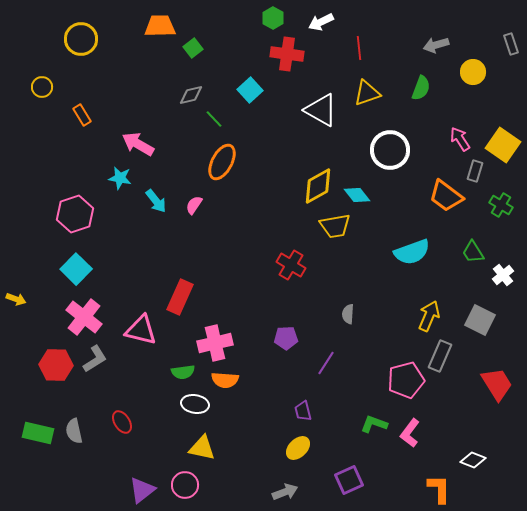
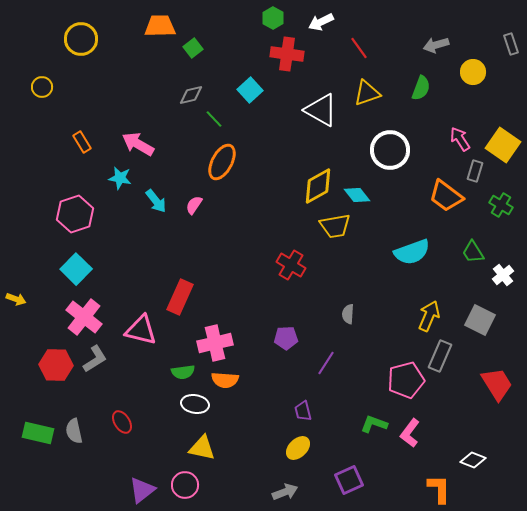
red line at (359, 48): rotated 30 degrees counterclockwise
orange rectangle at (82, 115): moved 27 px down
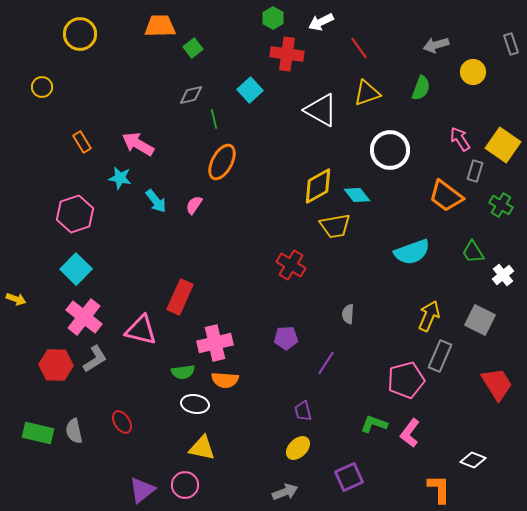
yellow circle at (81, 39): moved 1 px left, 5 px up
green line at (214, 119): rotated 30 degrees clockwise
purple square at (349, 480): moved 3 px up
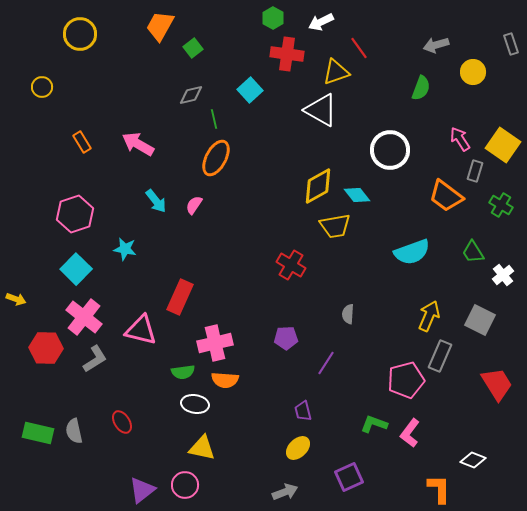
orange trapezoid at (160, 26): rotated 60 degrees counterclockwise
yellow triangle at (367, 93): moved 31 px left, 21 px up
orange ellipse at (222, 162): moved 6 px left, 4 px up
cyan star at (120, 178): moved 5 px right, 71 px down
red hexagon at (56, 365): moved 10 px left, 17 px up
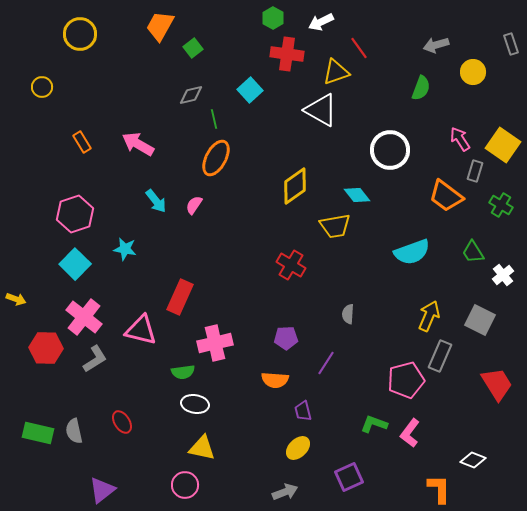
yellow diamond at (318, 186): moved 23 px left; rotated 6 degrees counterclockwise
cyan square at (76, 269): moved 1 px left, 5 px up
orange semicircle at (225, 380): moved 50 px right
purple triangle at (142, 490): moved 40 px left
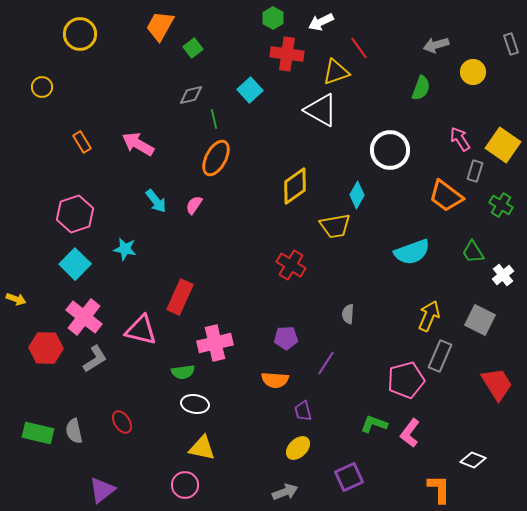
cyan diamond at (357, 195): rotated 68 degrees clockwise
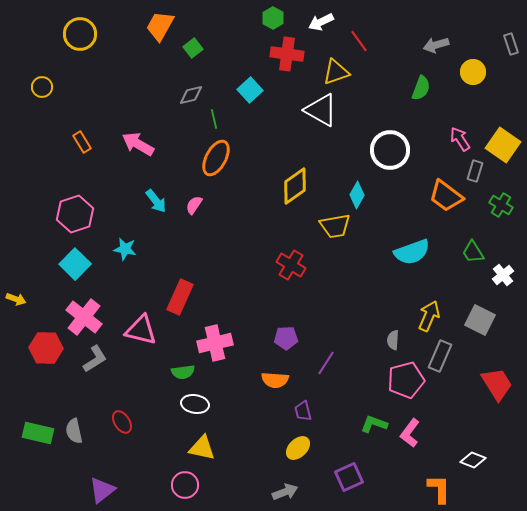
red line at (359, 48): moved 7 px up
gray semicircle at (348, 314): moved 45 px right, 26 px down
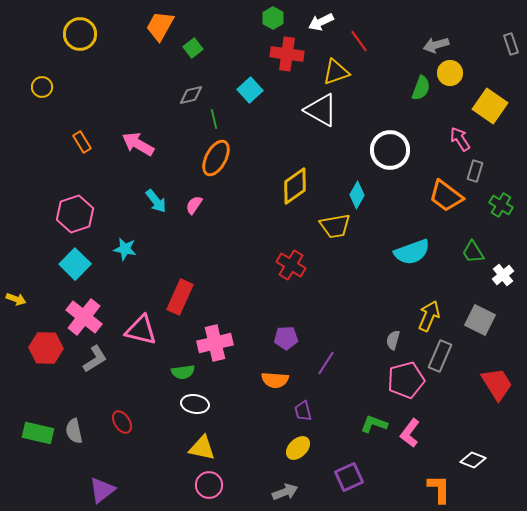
yellow circle at (473, 72): moved 23 px left, 1 px down
yellow square at (503, 145): moved 13 px left, 39 px up
gray semicircle at (393, 340): rotated 12 degrees clockwise
pink circle at (185, 485): moved 24 px right
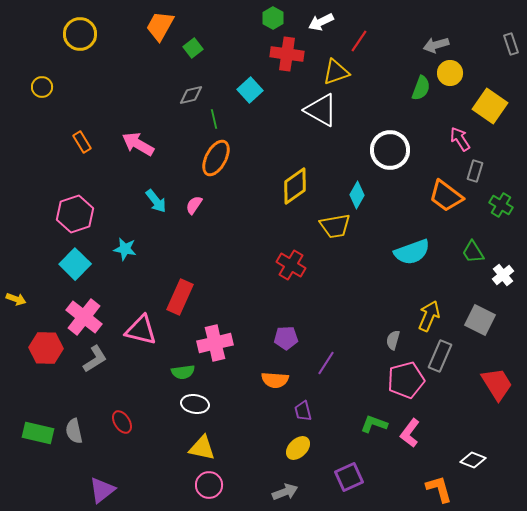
red line at (359, 41): rotated 70 degrees clockwise
orange L-shape at (439, 489): rotated 16 degrees counterclockwise
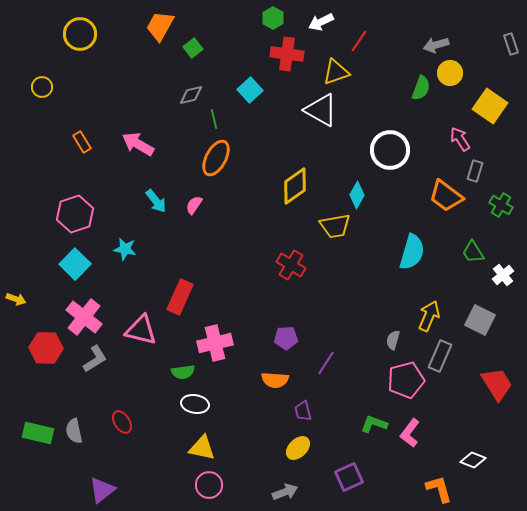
cyan semicircle at (412, 252): rotated 54 degrees counterclockwise
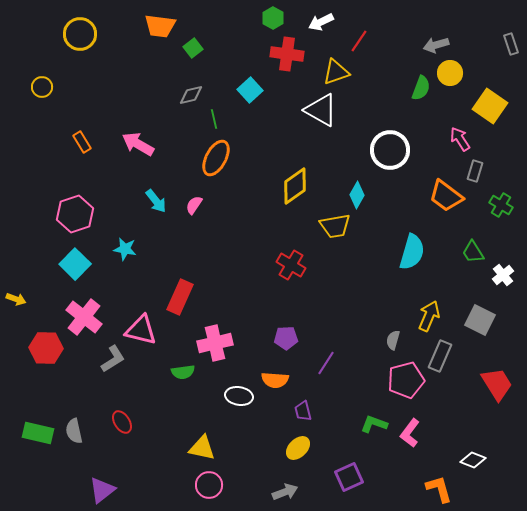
orange trapezoid at (160, 26): rotated 112 degrees counterclockwise
gray L-shape at (95, 359): moved 18 px right
white ellipse at (195, 404): moved 44 px right, 8 px up
